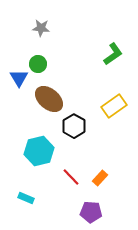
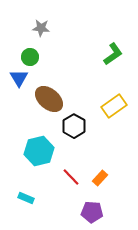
green circle: moved 8 px left, 7 px up
purple pentagon: moved 1 px right
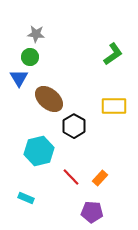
gray star: moved 5 px left, 6 px down
yellow rectangle: rotated 35 degrees clockwise
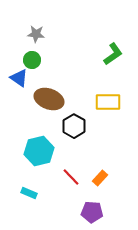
green circle: moved 2 px right, 3 px down
blue triangle: rotated 24 degrees counterclockwise
brown ellipse: rotated 20 degrees counterclockwise
yellow rectangle: moved 6 px left, 4 px up
cyan rectangle: moved 3 px right, 5 px up
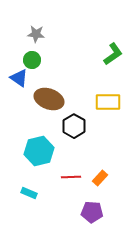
red line: rotated 48 degrees counterclockwise
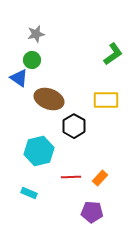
gray star: rotated 18 degrees counterclockwise
yellow rectangle: moved 2 px left, 2 px up
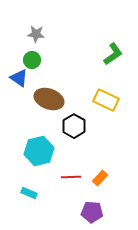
gray star: rotated 18 degrees clockwise
yellow rectangle: rotated 25 degrees clockwise
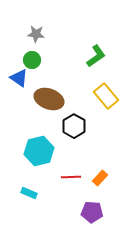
green L-shape: moved 17 px left, 2 px down
yellow rectangle: moved 4 px up; rotated 25 degrees clockwise
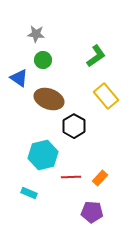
green circle: moved 11 px right
cyan hexagon: moved 4 px right, 4 px down
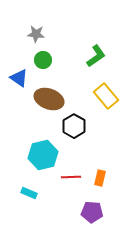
orange rectangle: rotated 28 degrees counterclockwise
